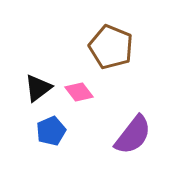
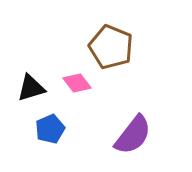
black triangle: moved 7 px left; rotated 20 degrees clockwise
pink diamond: moved 2 px left, 9 px up
blue pentagon: moved 1 px left, 2 px up
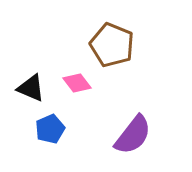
brown pentagon: moved 1 px right, 2 px up
black triangle: rotated 40 degrees clockwise
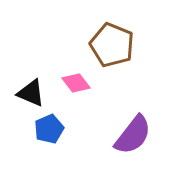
pink diamond: moved 1 px left
black triangle: moved 5 px down
blue pentagon: moved 1 px left
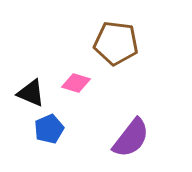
brown pentagon: moved 4 px right, 2 px up; rotated 15 degrees counterclockwise
pink diamond: rotated 36 degrees counterclockwise
purple semicircle: moved 2 px left, 3 px down
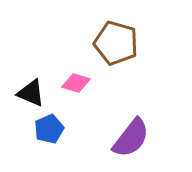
brown pentagon: rotated 9 degrees clockwise
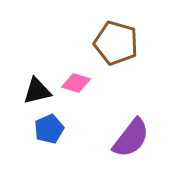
black triangle: moved 6 px right, 2 px up; rotated 36 degrees counterclockwise
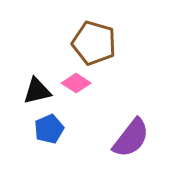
brown pentagon: moved 22 px left
pink diamond: rotated 16 degrees clockwise
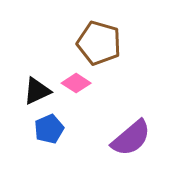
brown pentagon: moved 5 px right
black triangle: rotated 12 degrees counterclockwise
purple semicircle: rotated 12 degrees clockwise
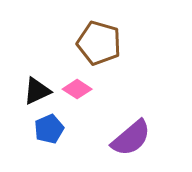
pink diamond: moved 1 px right, 6 px down
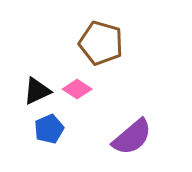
brown pentagon: moved 2 px right
purple semicircle: moved 1 px right, 1 px up
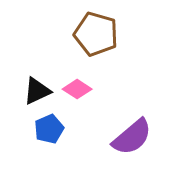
brown pentagon: moved 5 px left, 9 px up
